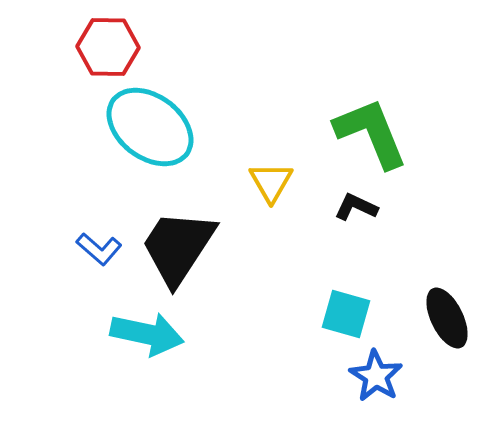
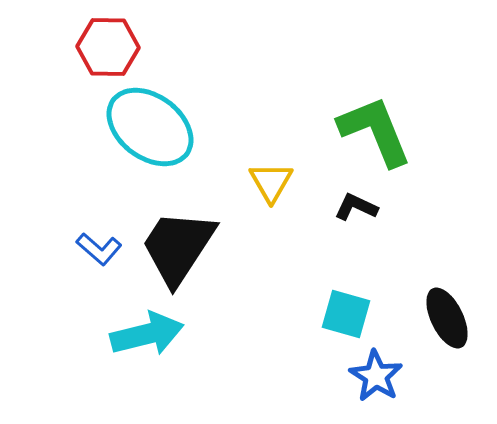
green L-shape: moved 4 px right, 2 px up
cyan arrow: rotated 26 degrees counterclockwise
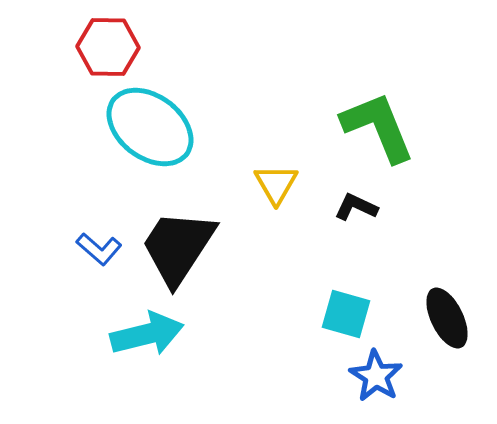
green L-shape: moved 3 px right, 4 px up
yellow triangle: moved 5 px right, 2 px down
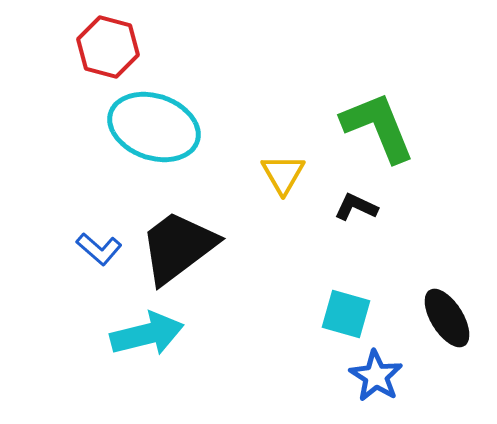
red hexagon: rotated 14 degrees clockwise
cyan ellipse: moved 4 px right; rotated 18 degrees counterclockwise
yellow triangle: moved 7 px right, 10 px up
black trapezoid: rotated 20 degrees clockwise
black ellipse: rotated 6 degrees counterclockwise
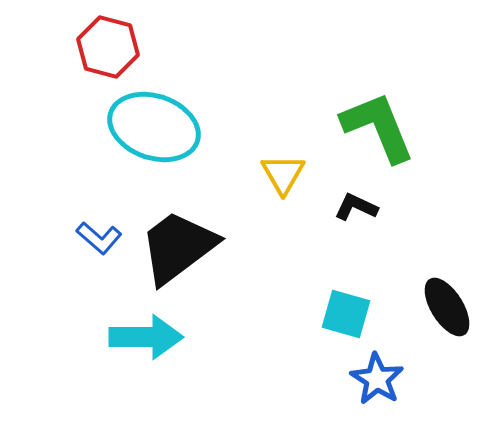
blue L-shape: moved 11 px up
black ellipse: moved 11 px up
cyan arrow: moved 1 px left, 3 px down; rotated 14 degrees clockwise
blue star: moved 1 px right, 3 px down
